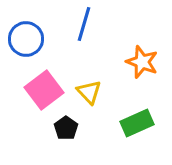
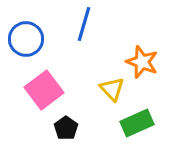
yellow triangle: moved 23 px right, 3 px up
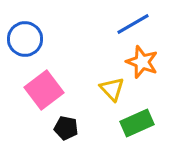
blue line: moved 49 px right; rotated 44 degrees clockwise
blue circle: moved 1 px left
black pentagon: rotated 25 degrees counterclockwise
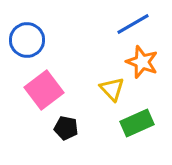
blue circle: moved 2 px right, 1 px down
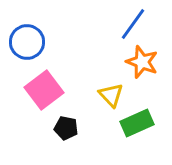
blue line: rotated 24 degrees counterclockwise
blue circle: moved 2 px down
yellow triangle: moved 1 px left, 6 px down
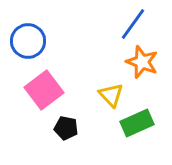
blue circle: moved 1 px right, 1 px up
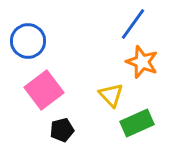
black pentagon: moved 4 px left, 2 px down; rotated 25 degrees counterclockwise
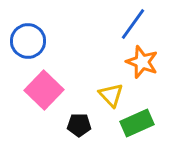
pink square: rotated 9 degrees counterclockwise
black pentagon: moved 17 px right, 5 px up; rotated 15 degrees clockwise
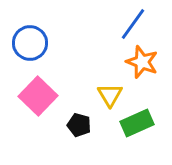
blue circle: moved 2 px right, 2 px down
pink square: moved 6 px left, 6 px down
yellow triangle: moved 1 px left; rotated 12 degrees clockwise
black pentagon: rotated 15 degrees clockwise
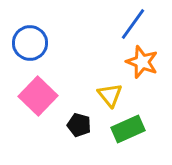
yellow triangle: rotated 8 degrees counterclockwise
green rectangle: moved 9 px left, 6 px down
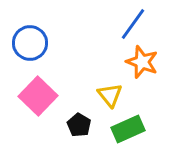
black pentagon: rotated 15 degrees clockwise
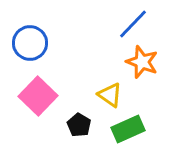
blue line: rotated 8 degrees clockwise
yellow triangle: rotated 16 degrees counterclockwise
